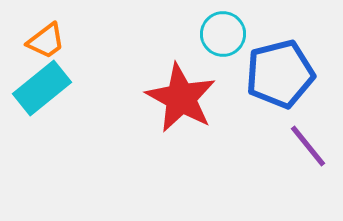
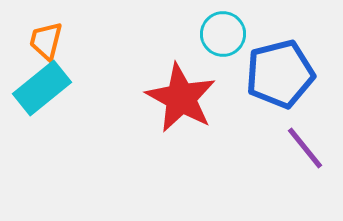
orange trapezoid: rotated 141 degrees clockwise
purple line: moved 3 px left, 2 px down
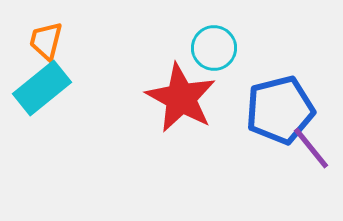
cyan circle: moved 9 px left, 14 px down
blue pentagon: moved 36 px down
purple line: moved 6 px right
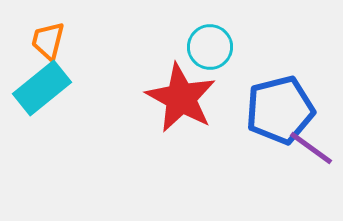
orange trapezoid: moved 2 px right
cyan circle: moved 4 px left, 1 px up
purple line: rotated 15 degrees counterclockwise
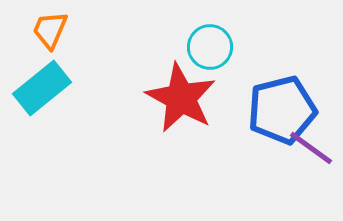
orange trapezoid: moved 2 px right, 11 px up; rotated 9 degrees clockwise
blue pentagon: moved 2 px right
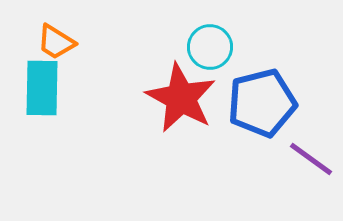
orange trapezoid: moved 6 px right, 12 px down; rotated 81 degrees counterclockwise
cyan rectangle: rotated 50 degrees counterclockwise
blue pentagon: moved 20 px left, 7 px up
purple line: moved 11 px down
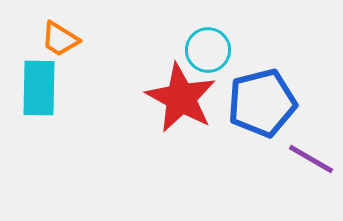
orange trapezoid: moved 4 px right, 3 px up
cyan circle: moved 2 px left, 3 px down
cyan rectangle: moved 3 px left
purple line: rotated 6 degrees counterclockwise
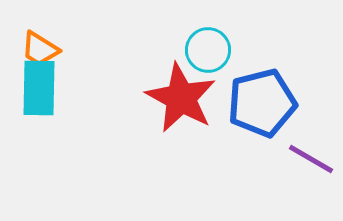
orange trapezoid: moved 20 px left, 10 px down
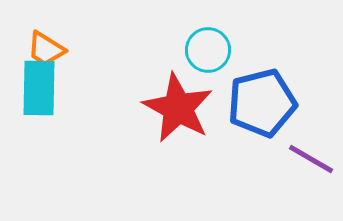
orange trapezoid: moved 6 px right
red star: moved 3 px left, 10 px down
